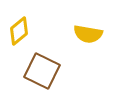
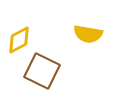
yellow diamond: moved 9 px down; rotated 12 degrees clockwise
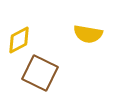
brown square: moved 2 px left, 2 px down
